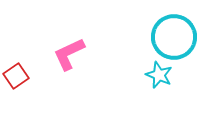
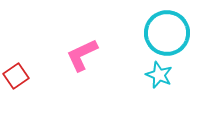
cyan circle: moved 7 px left, 4 px up
pink L-shape: moved 13 px right, 1 px down
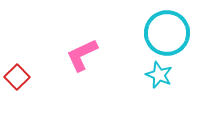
red square: moved 1 px right, 1 px down; rotated 10 degrees counterclockwise
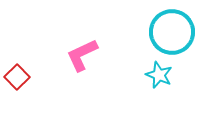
cyan circle: moved 5 px right, 1 px up
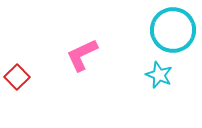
cyan circle: moved 1 px right, 2 px up
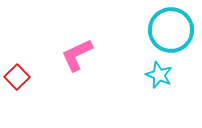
cyan circle: moved 2 px left
pink L-shape: moved 5 px left
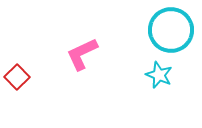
pink L-shape: moved 5 px right, 1 px up
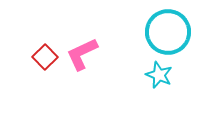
cyan circle: moved 3 px left, 2 px down
red square: moved 28 px right, 20 px up
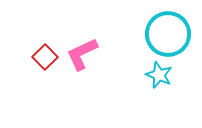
cyan circle: moved 2 px down
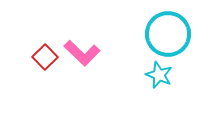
pink L-shape: moved 1 px up; rotated 111 degrees counterclockwise
